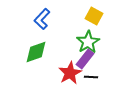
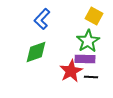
green star: moved 1 px up
purple rectangle: rotated 54 degrees clockwise
red star: moved 1 px right, 2 px up
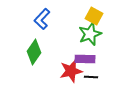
green star: moved 2 px right, 7 px up; rotated 10 degrees clockwise
green diamond: moved 2 px left; rotated 35 degrees counterclockwise
red star: rotated 15 degrees clockwise
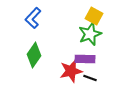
blue L-shape: moved 9 px left, 1 px up
green diamond: moved 3 px down
black line: moved 1 px left, 1 px down; rotated 16 degrees clockwise
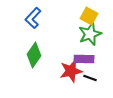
yellow square: moved 5 px left
purple rectangle: moved 1 px left
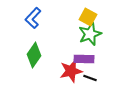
yellow square: moved 1 px left, 1 px down
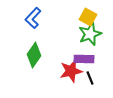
black line: rotated 48 degrees clockwise
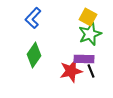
black line: moved 1 px right, 7 px up
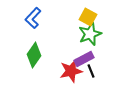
purple rectangle: rotated 30 degrees counterclockwise
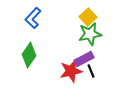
yellow square: rotated 18 degrees clockwise
green star: rotated 10 degrees clockwise
green diamond: moved 5 px left
